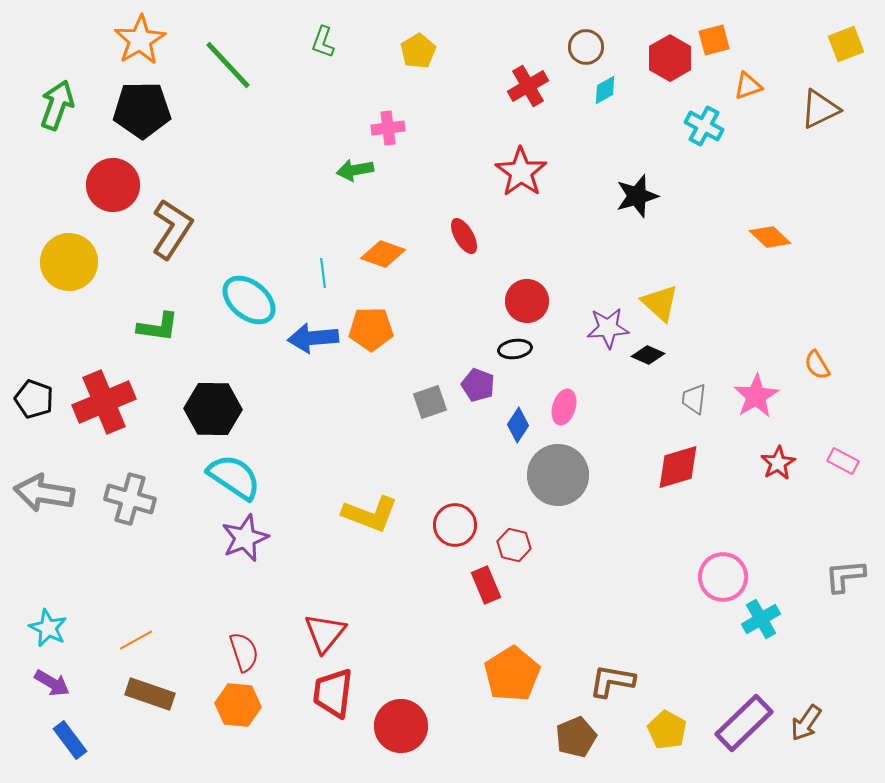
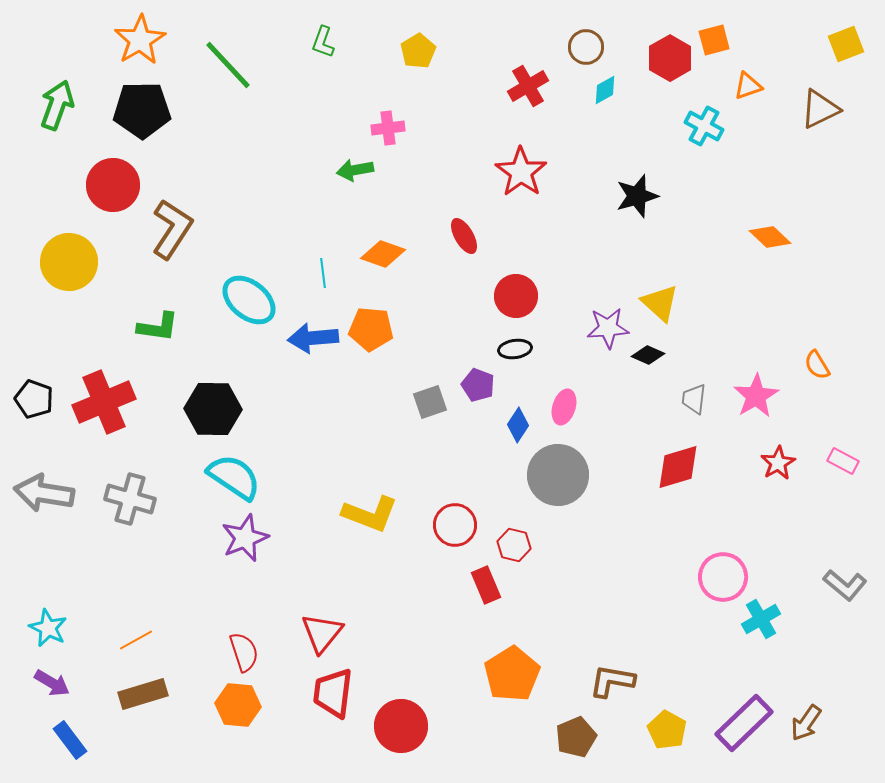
red circle at (527, 301): moved 11 px left, 5 px up
orange pentagon at (371, 329): rotated 6 degrees clockwise
gray L-shape at (845, 576): moved 9 px down; rotated 135 degrees counterclockwise
red triangle at (325, 633): moved 3 px left
brown rectangle at (150, 694): moved 7 px left; rotated 36 degrees counterclockwise
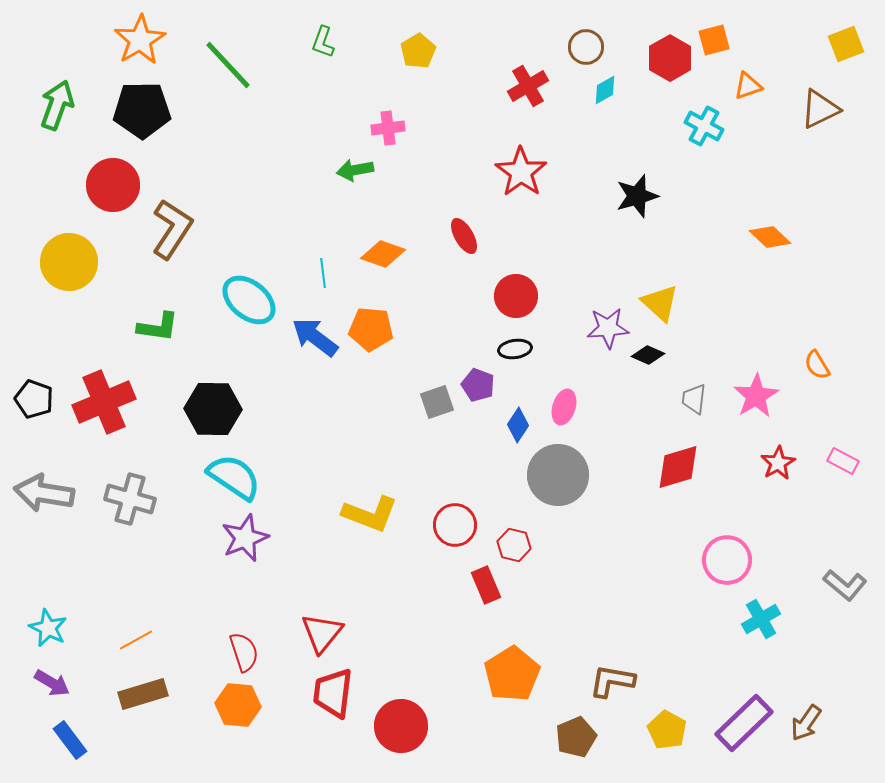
blue arrow at (313, 338): moved 2 px right, 1 px up; rotated 42 degrees clockwise
gray square at (430, 402): moved 7 px right
pink circle at (723, 577): moved 4 px right, 17 px up
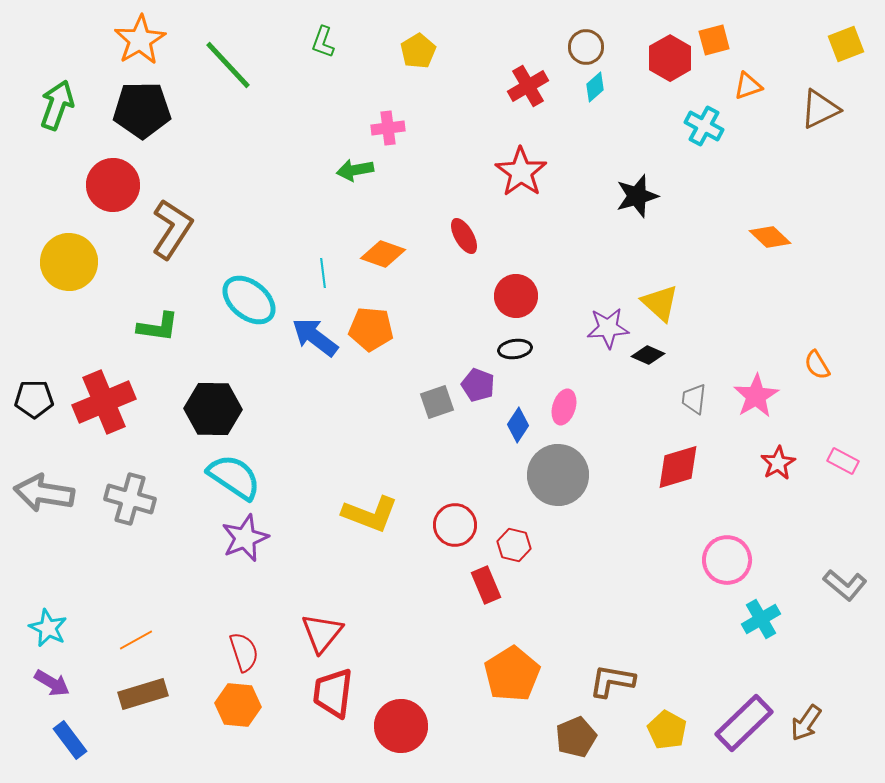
cyan diamond at (605, 90): moved 10 px left, 3 px up; rotated 12 degrees counterclockwise
black pentagon at (34, 399): rotated 21 degrees counterclockwise
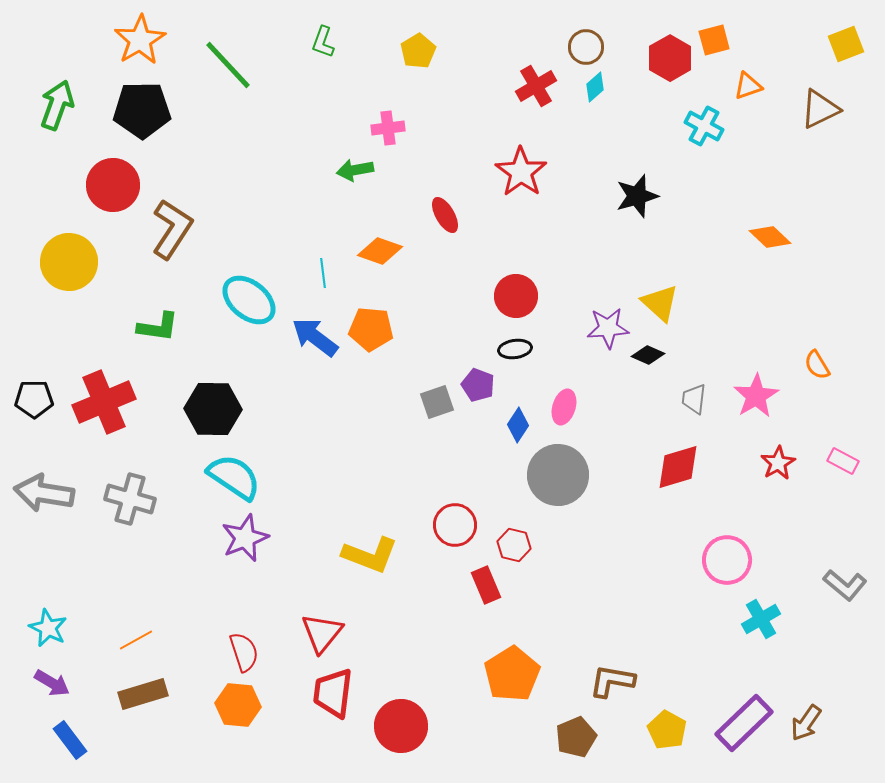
red cross at (528, 86): moved 8 px right
red ellipse at (464, 236): moved 19 px left, 21 px up
orange diamond at (383, 254): moved 3 px left, 3 px up
yellow L-shape at (370, 514): moved 41 px down
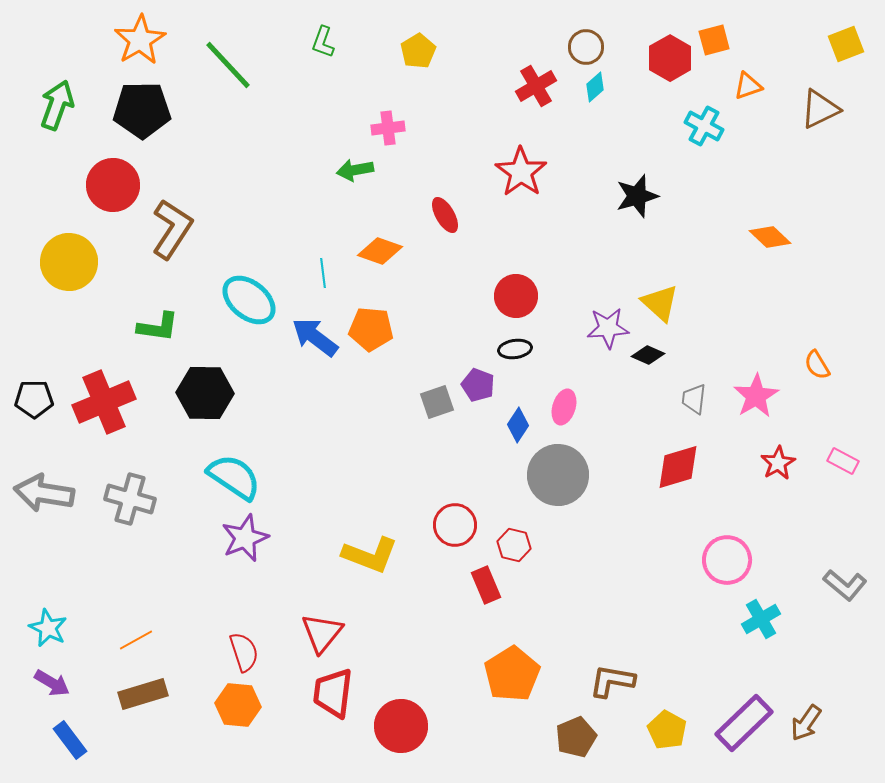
black hexagon at (213, 409): moved 8 px left, 16 px up
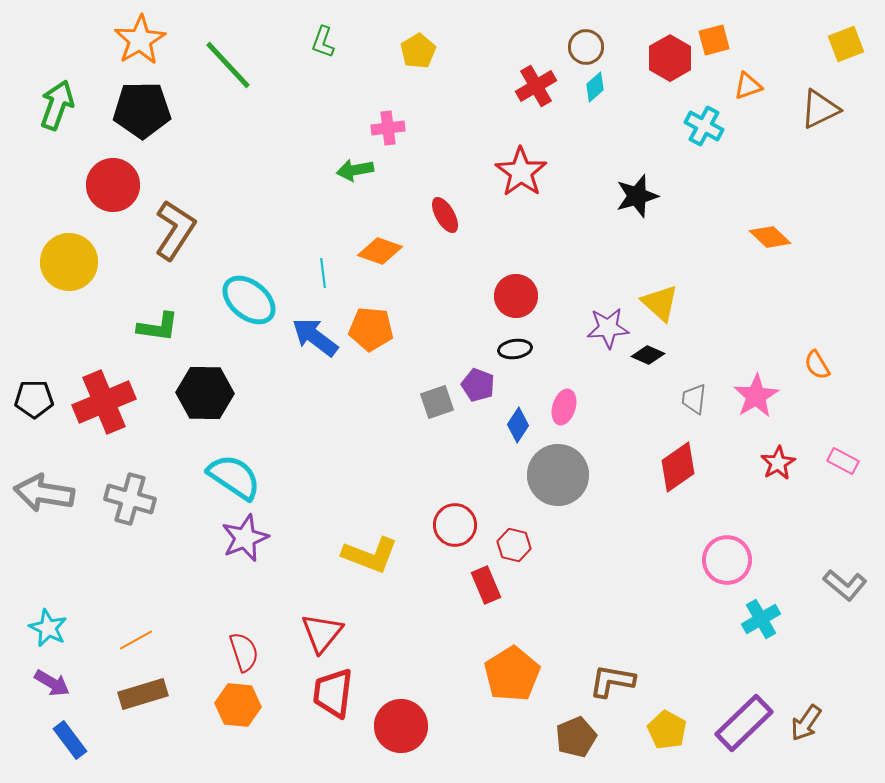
brown L-shape at (172, 229): moved 3 px right, 1 px down
red diamond at (678, 467): rotated 18 degrees counterclockwise
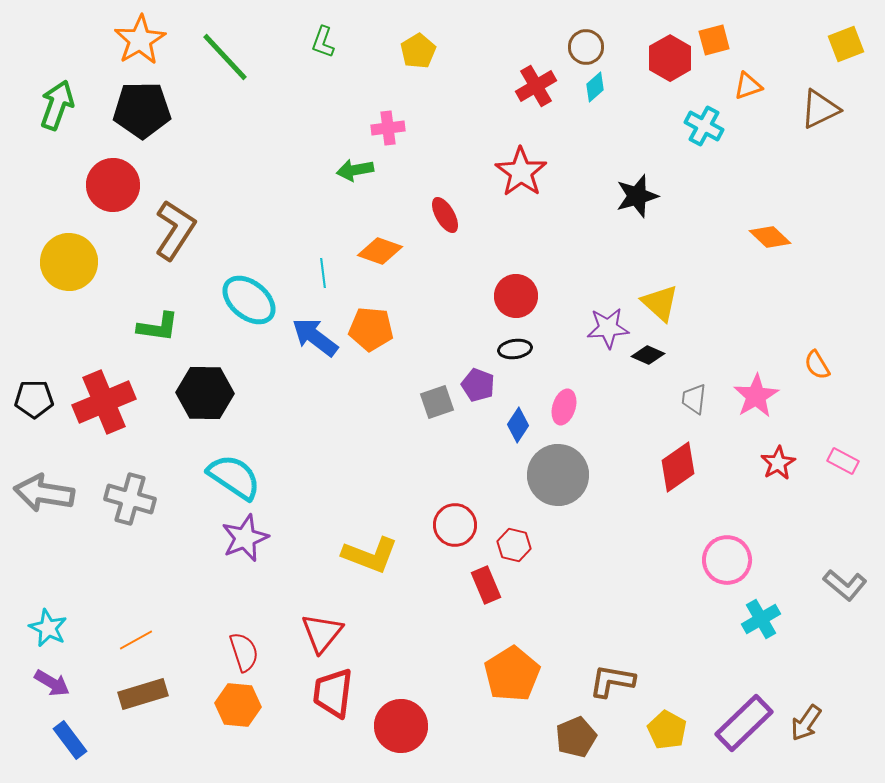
green line at (228, 65): moved 3 px left, 8 px up
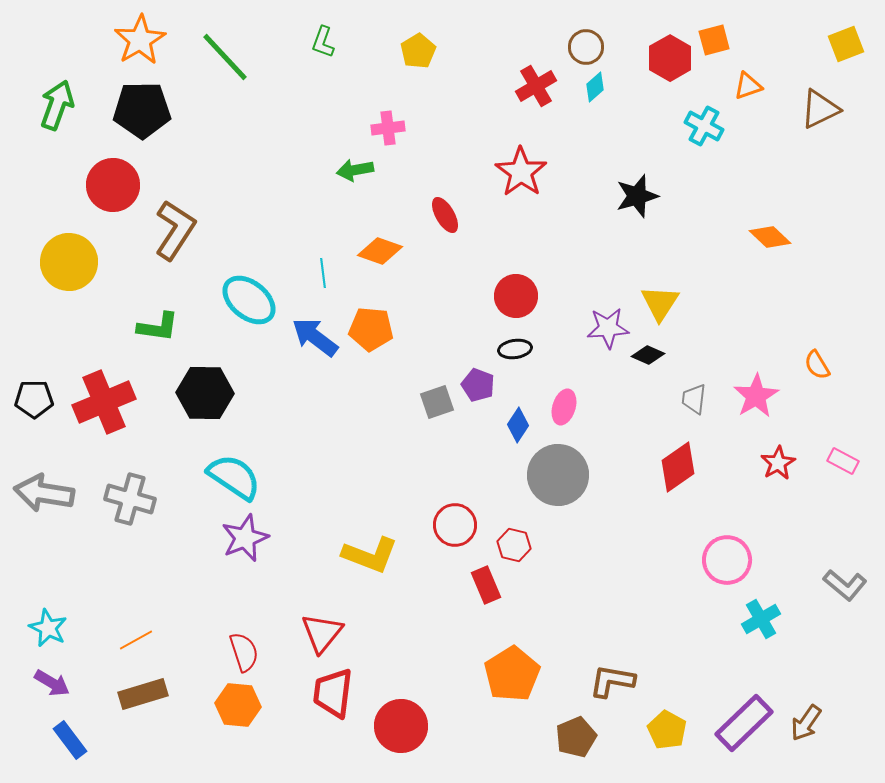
yellow triangle at (660, 303): rotated 21 degrees clockwise
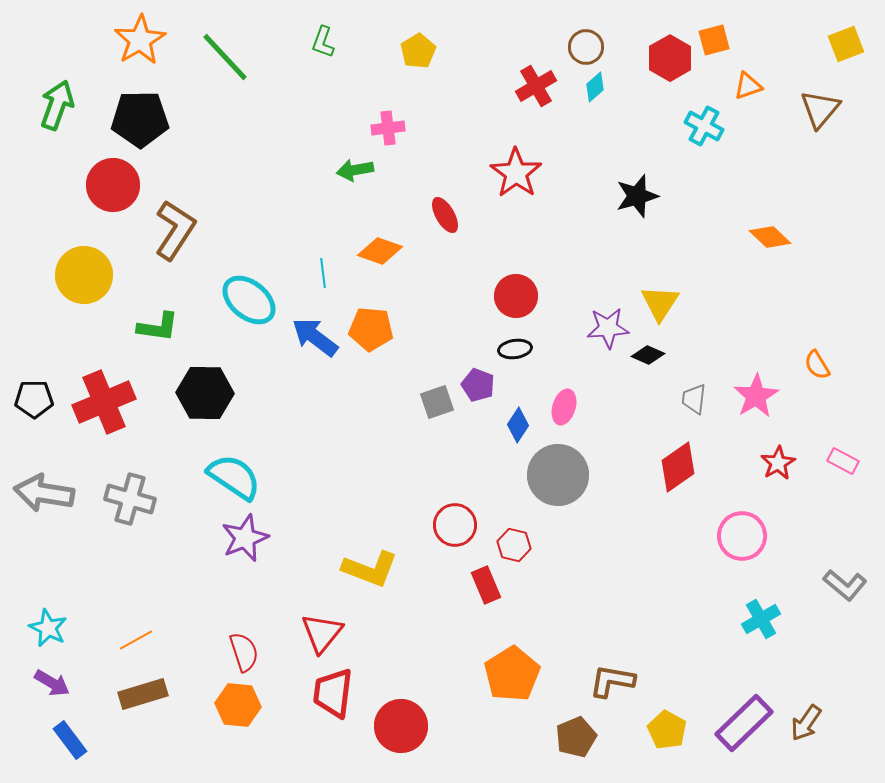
brown triangle at (820, 109): rotated 24 degrees counterclockwise
black pentagon at (142, 110): moved 2 px left, 9 px down
red star at (521, 172): moved 5 px left, 1 px down
yellow circle at (69, 262): moved 15 px right, 13 px down
yellow L-shape at (370, 555): moved 14 px down
pink circle at (727, 560): moved 15 px right, 24 px up
